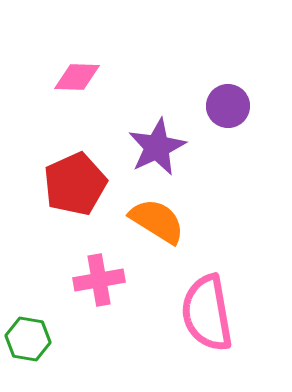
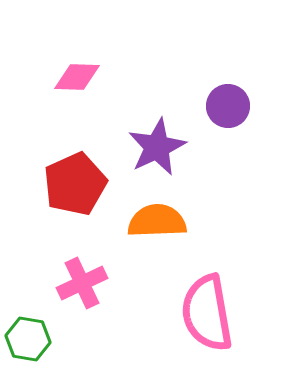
orange semicircle: rotated 34 degrees counterclockwise
pink cross: moved 17 px left, 3 px down; rotated 15 degrees counterclockwise
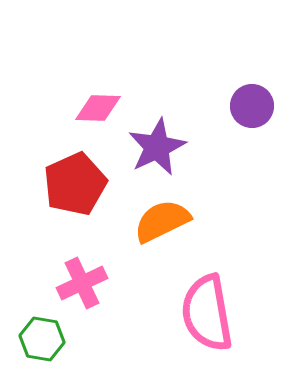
pink diamond: moved 21 px right, 31 px down
purple circle: moved 24 px right
orange semicircle: moved 5 px right; rotated 24 degrees counterclockwise
green hexagon: moved 14 px right
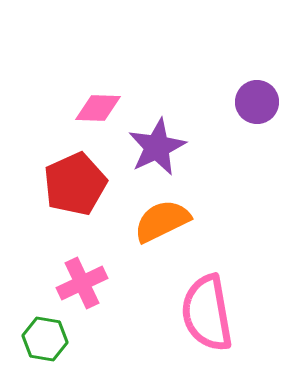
purple circle: moved 5 px right, 4 px up
green hexagon: moved 3 px right
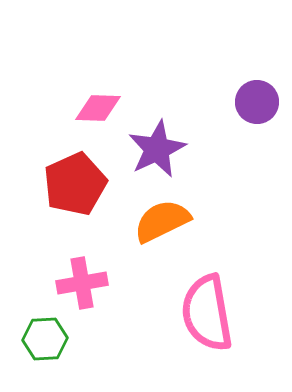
purple star: moved 2 px down
pink cross: rotated 15 degrees clockwise
green hexagon: rotated 12 degrees counterclockwise
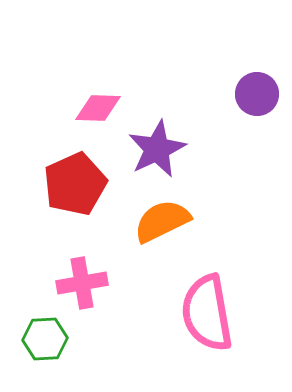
purple circle: moved 8 px up
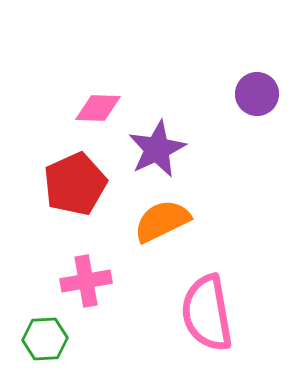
pink cross: moved 4 px right, 2 px up
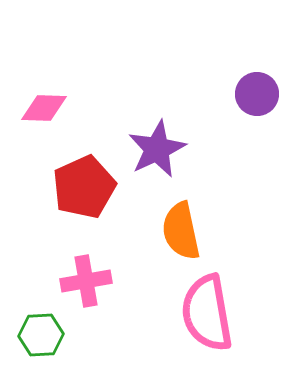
pink diamond: moved 54 px left
red pentagon: moved 9 px right, 3 px down
orange semicircle: moved 19 px right, 10 px down; rotated 76 degrees counterclockwise
green hexagon: moved 4 px left, 4 px up
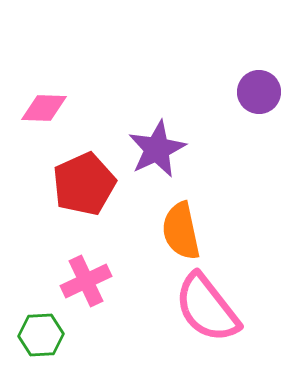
purple circle: moved 2 px right, 2 px up
red pentagon: moved 3 px up
pink cross: rotated 15 degrees counterclockwise
pink semicircle: moved 5 px up; rotated 28 degrees counterclockwise
